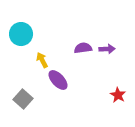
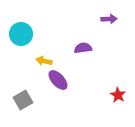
purple arrow: moved 2 px right, 30 px up
yellow arrow: moved 2 px right, 1 px down; rotated 49 degrees counterclockwise
gray square: moved 1 px down; rotated 18 degrees clockwise
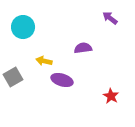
purple arrow: moved 1 px right, 1 px up; rotated 140 degrees counterclockwise
cyan circle: moved 2 px right, 7 px up
purple ellipse: moved 4 px right; rotated 30 degrees counterclockwise
red star: moved 7 px left, 1 px down
gray square: moved 10 px left, 23 px up
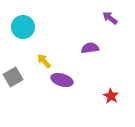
purple semicircle: moved 7 px right
yellow arrow: rotated 35 degrees clockwise
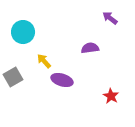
cyan circle: moved 5 px down
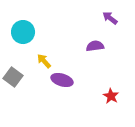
purple semicircle: moved 5 px right, 2 px up
gray square: rotated 24 degrees counterclockwise
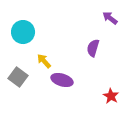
purple semicircle: moved 2 px left, 2 px down; rotated 66 degrees counterclockwise
gray square: moved 5 px right
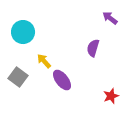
purple ellipse: rotated 35 degrees clockwise
red star: rotated 21 degrees clockwise
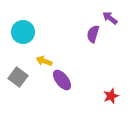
purple semicircle: moved 14 px up
yellow arrow: rotated 28 degrees counterclockwise
